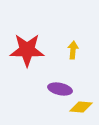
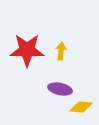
yellow arrow: moved 12 px left, 1 px down
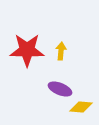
purple ellipse: rotated 10 degrees clockwise
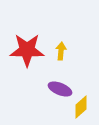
yellow diamond: rotated 45 degrees counterclockwise
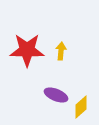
purple ellipse: moved 4 px left, 6 px down
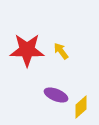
yellow arrow: rotated 42 degrees counterclockwise
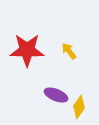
yellow arrow: moved 8 px right
yellow diamond: moved 2 px left; rotated 15 degrees counterclockwise
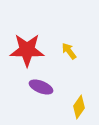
purple ellipse: moved 15 px left, 8 px up
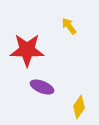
yellow arrow: moved 25 px up
purple ellipse: moved 1 px right
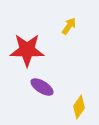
yellow arrow: rotated 72 degrees clockwise
purple ellipse: rotated 10 degrees clockwise
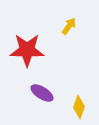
purple ellipse: moved 6 px down
yellow diamond: rotated 15 degrees counterclockwise
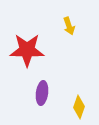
yellow arrow: rotated 126 degrees clockwise
purple ellipse: rotated 65 degrees clockwise
